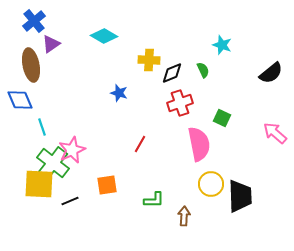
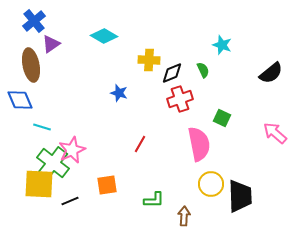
red cross: moved 4 px up
cyan line: rotated 54 degrees counterclockwise
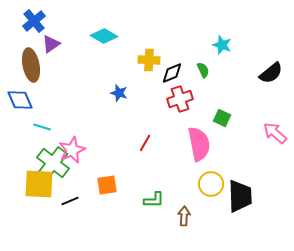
red line: moved 5 px right, 1 px up
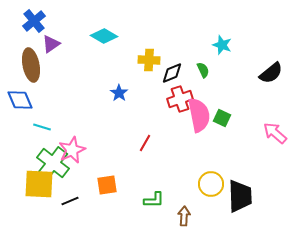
blue star: rotated 18 degrees clockwise
pink semicircle: moved 29 px up
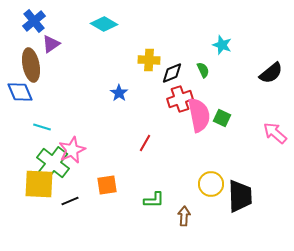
cyan diamond: moved 12 px up
blue diamond: moved 8 px up
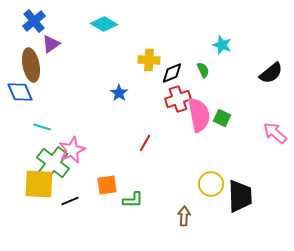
red cross: moved 2 px left
green L-shape: moved 21 px left
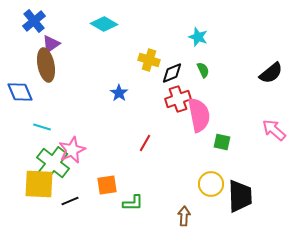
cyan star: moved 24 px left, 8 px up
yellow cross: rotated 15 degrees clockwise
brown ellipse: moved 15 px right
green square: moved 24 px down; rotated 12 degrees counterclockwise
pink arrow: moved 1 px left, 3 px up
green L-shape: moved 3 px down
